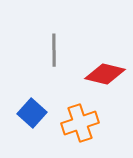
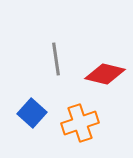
gray line: moved 2 px right, 9 px down; rotated 8 degrees counterclockwise
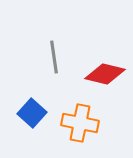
gray line: moved 2 px left, 2 px up
orange cross: rotated 30 degrees clockwise
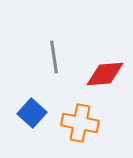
red diamond: rotated 18 degrees counterclockwise
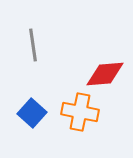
gray line: moved 21 px left, 12 px up
orange cross: moved 11 px up
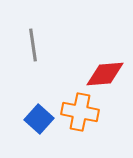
blue square: moved 7 px right, 6 px down
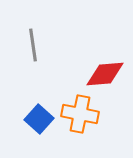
orange cross: moved 2 px down
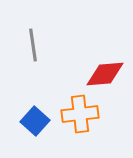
orange cross: rotated 18 degrees counterclockwise
blue square: moved 4 px left, 2 px down
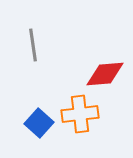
blue square: moved 4 px right, 2 px down
